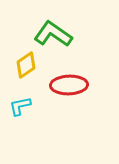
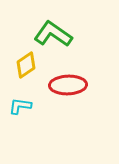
red ellipse: moved 1 px left
cyan L-shape: rotated 20 degrees clockwise
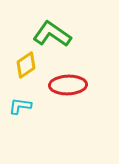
green L-shape: moved 1 px left
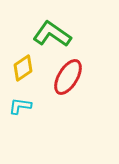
yellow diamond: moved 3 px left, 3 px down
red ellipse: moved 8 px up; rotated 57 degrees counterclockwise
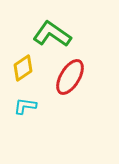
red ellipse: moved 2 px right
cyan L-shape: moved 5 px right
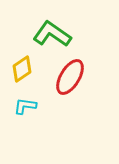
yellow diamond: moved 1 px left, 1 px down
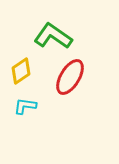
green L-shape: moved 1 px right, 2 px down
yellow diamond: moved 1 px left, 2 px down
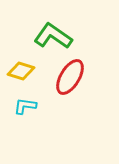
yellow diamond: rotated 52 degrees clockwise
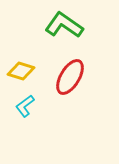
green L-shape: moved 11 px right, 11 px up
cyan L-shape: rotated 45 degrees counterclockwise
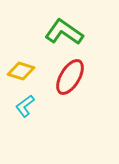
green L-shape: moved 7 px down
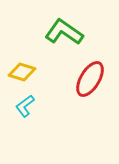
yellow diamond: moved 1 px right, 1 px down
red ellipse: moved 20 px right, 2 px down
